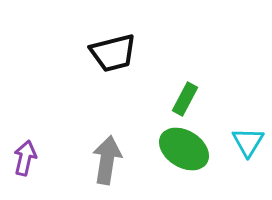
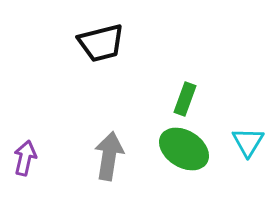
black trapezoid: moved 12 px left, 10 px up
green rectangle: rotated 8 degrees counterclockwise
gray arrow: moved 2 px right, 4 px up
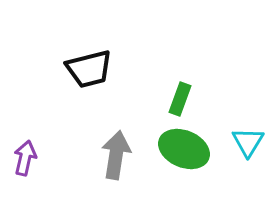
black trapezoid: moved 12 px left, 26 px down
green rectangle: moved 5 px left
green ellipse: rotated 9 degrees counterclockwise
gray arrow: moved 7 px right, 1 px up
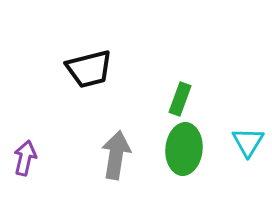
green ellipse: rotated 72 degrees clockwise
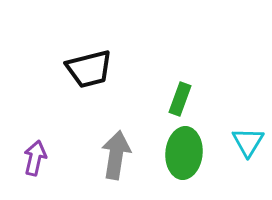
green ellipse: moved 4 px down
purple arrow: moved 10 px right
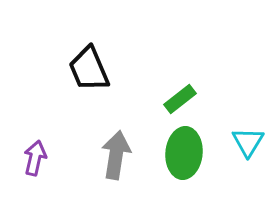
black trapezoid: rotated 81 degrees clockwise
green rectangle: rotated 32 degrees clockwise
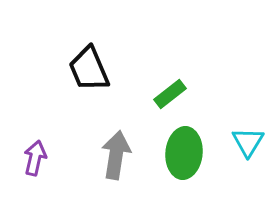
green rectangle: moved 10 px left, 5 px up
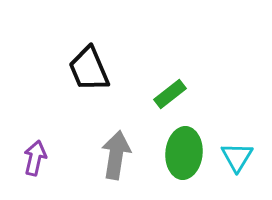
cyan triangle: moved 11 px left, 15 px down
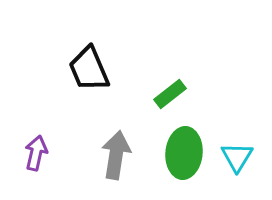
purple arrow: moved 1 px right, 5 px up
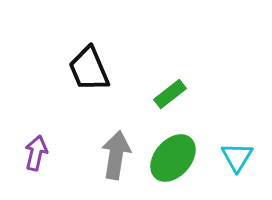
green ellipse: moved 11 px left, 5 px down; rotated 36 degrees clockwise
